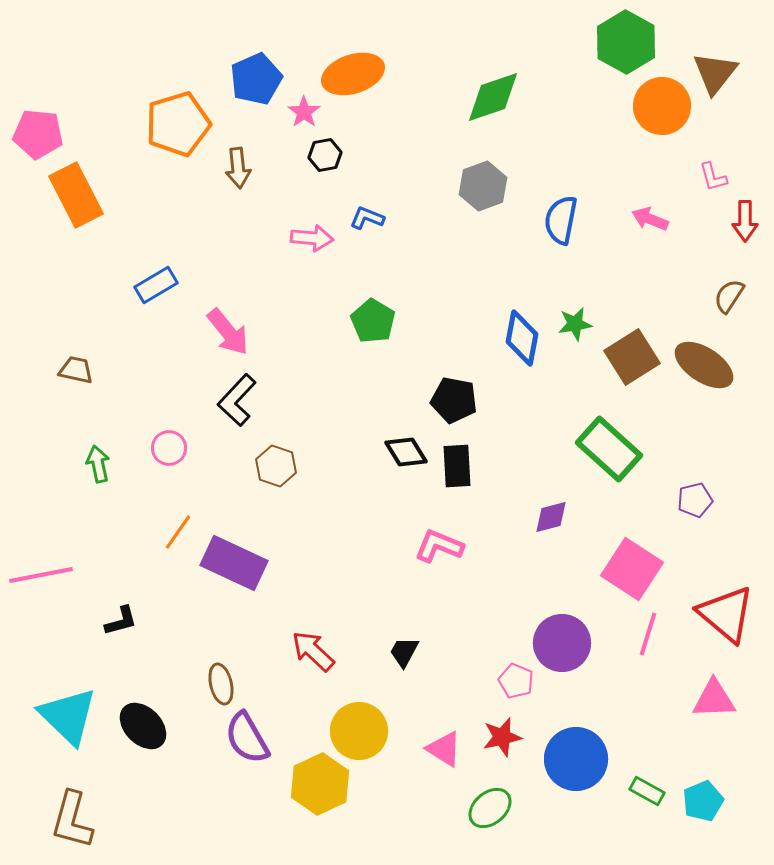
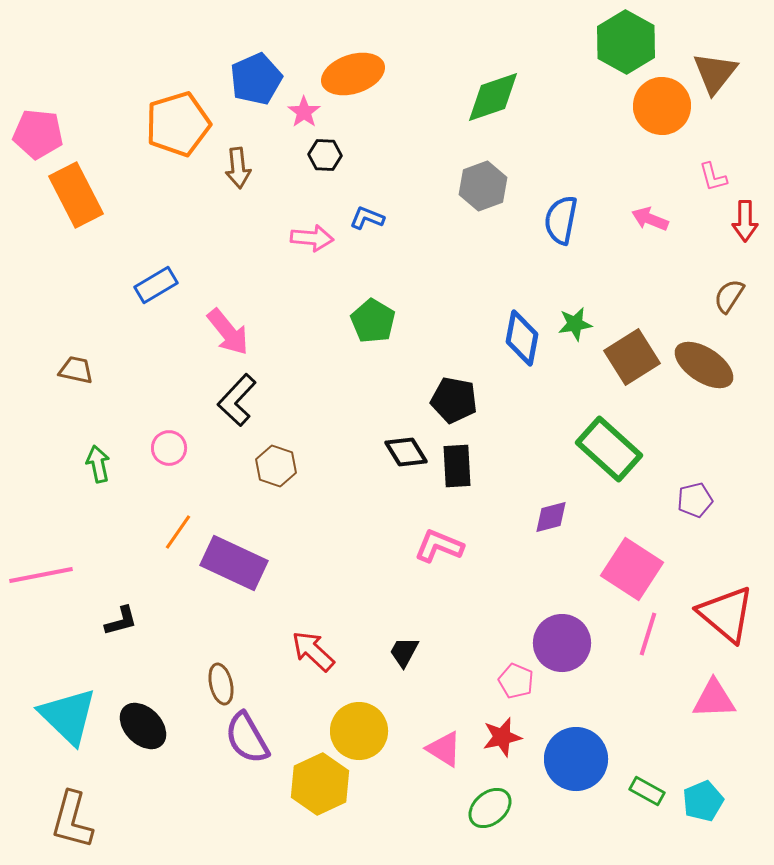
black hexagon at (325, 155): rotated 12 degrees clockwise
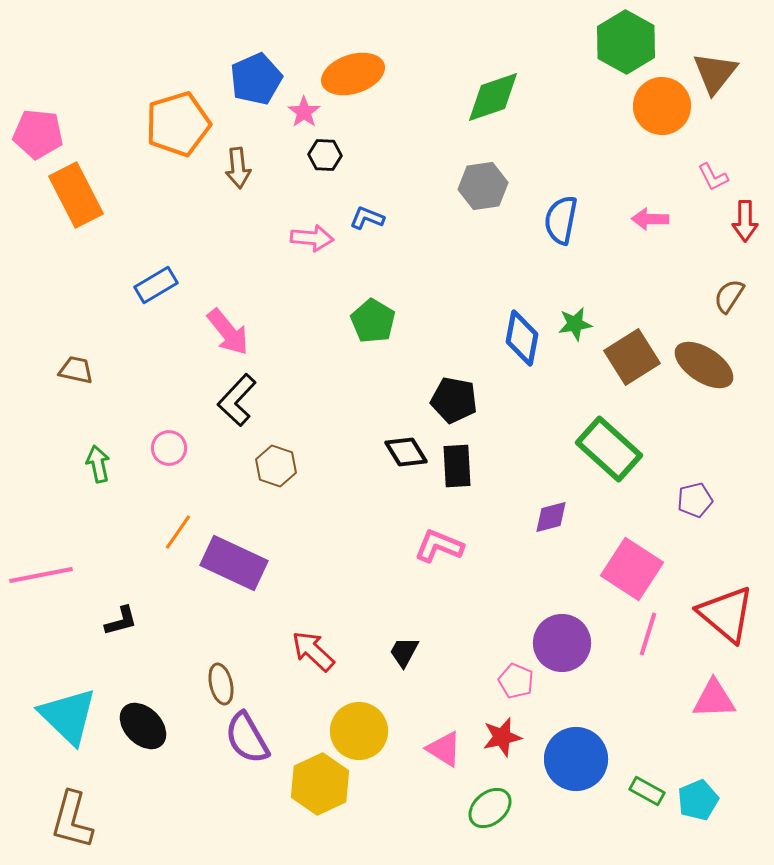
pink L-shape at (713, 177): rotated 12 degrees counterclockwise
gray hexagon at (483, 186): rotated 12 degrees clockwise
pink arrow at (650, 219): rotated 21 degrees counterclockwise
cyan pentagon at (703, 801): moved 5 px left, 1 px up
